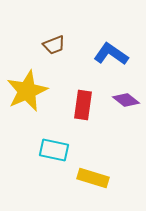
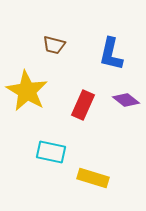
brown trapezoid: rotated 35 degrees clockwise
blue L-shape: rotated 112 degrees counterclockwise
yellow star: rotated 18 degrees counterclockwise
red rectangle: rotated 16 degrees clockwise
cyan rectangle: moved 3 px left, 2 px down
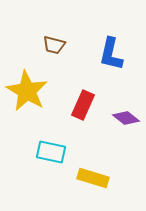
purple diamond: moved 18 px down
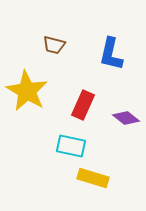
cyan rectangle: moved 20 px right, 6 px up
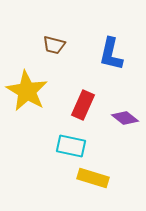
purple diamond: moved 1 px left
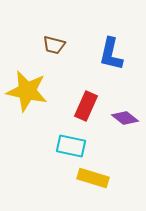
yellow star: rotated 18 degrees counterclockwise
red rectangle: moved 3 px right, 1 px down
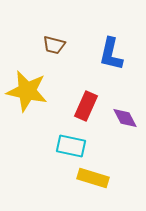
purple diamond: rotated 24 degrees clockwise
